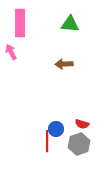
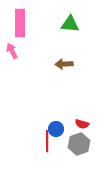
pink arrow: moved 1 px right, 1 px up
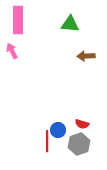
pink rectangle: moved 2 px left, 3 px up
brown arrow: moved 22 px right, 8 px up
blue circle: moved 2 px right, 1 px down
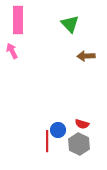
green triangle: rotated 42 degrees clockwise
gray hexagon: rotated 15 degrees counterclockwise
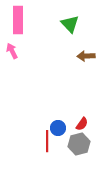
red semicircle: rotated 72 degrees counterclockwise
blue circle: moved 2 px up
gray hexagon: rotated 20 degrees clockwise
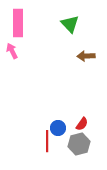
pink rectangle: moved 3 px down
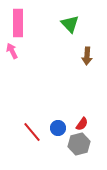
brown arrow: moved 1 px right; rotated 84 degrees counterclockwise
red line: moved 15 px left, 9 px up; rotated 40 degrees counterclockwise
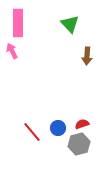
red semicircle: rotated 144 degrees counterclockwise
